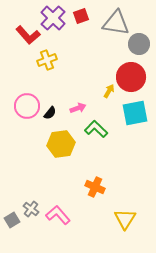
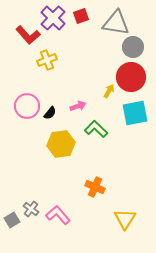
gray circle: moved 6 px left, 3 px down
pink arrow: moved 2 px up
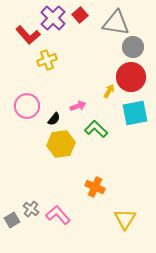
red square: moved 1 px left, 1 px up; rotated 21 degrees counterclockwise
black semicircle: moved 4 px right, 6 px down
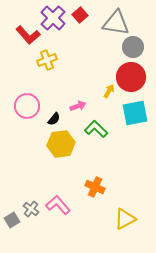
pink L-shape: moved 10 px up
yellow triangle: rotated 30 degrees clockwise
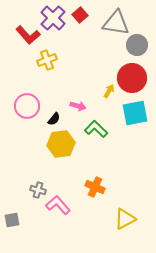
gray circle: moved 4 px right, 2 px up
red circle: moved 1 px right, 1 px down
pink arrow: rotated 35 degrees clockwise
gray cross: moved 7 px right, 19 px up; rotated 21 degrees counterclockwise
gray square: rotated 21 degrees clockwise
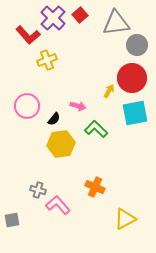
gray triangle: rotated 16 degrees counterclockwise
